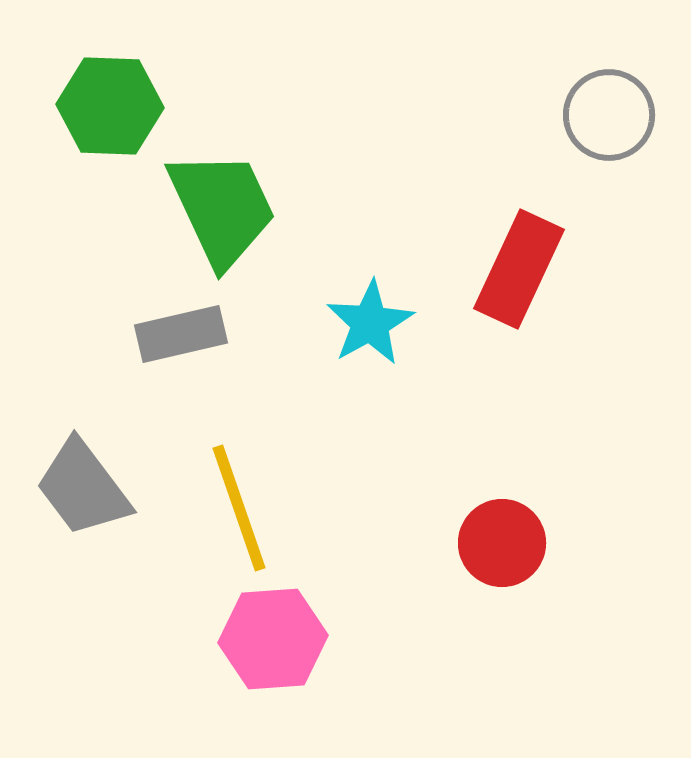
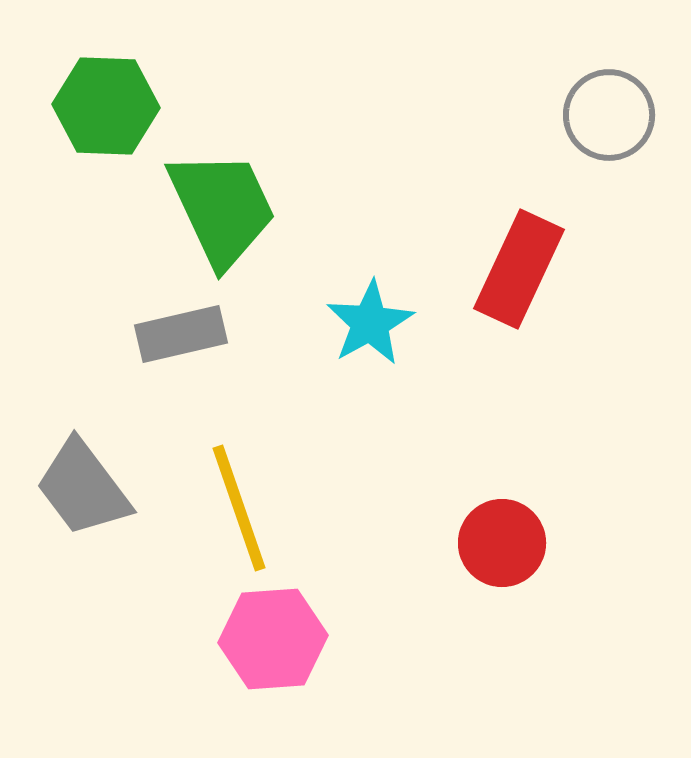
green hexagon: moved 4 px left
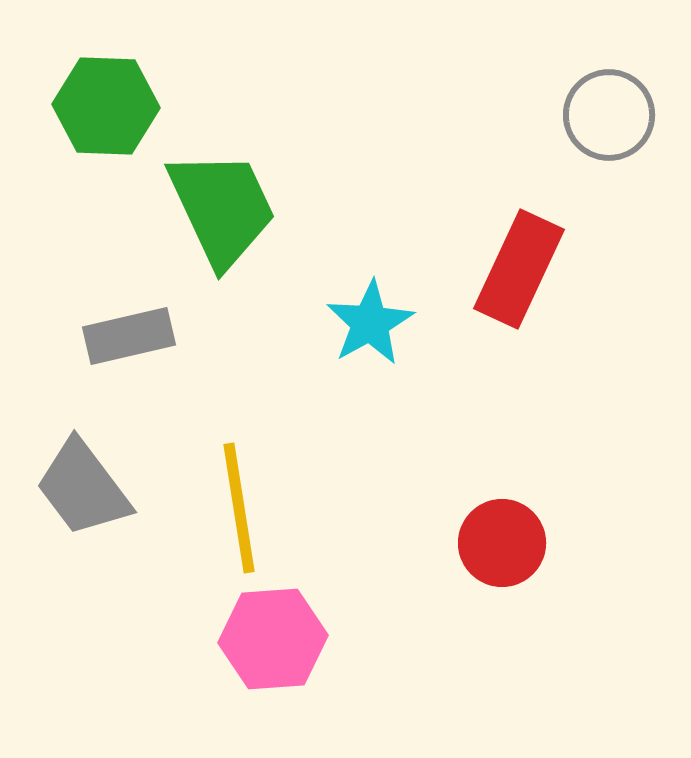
gray rectangle: moved 52 px left, 2 px down
yellow line: rotated 10 degrees clockwise
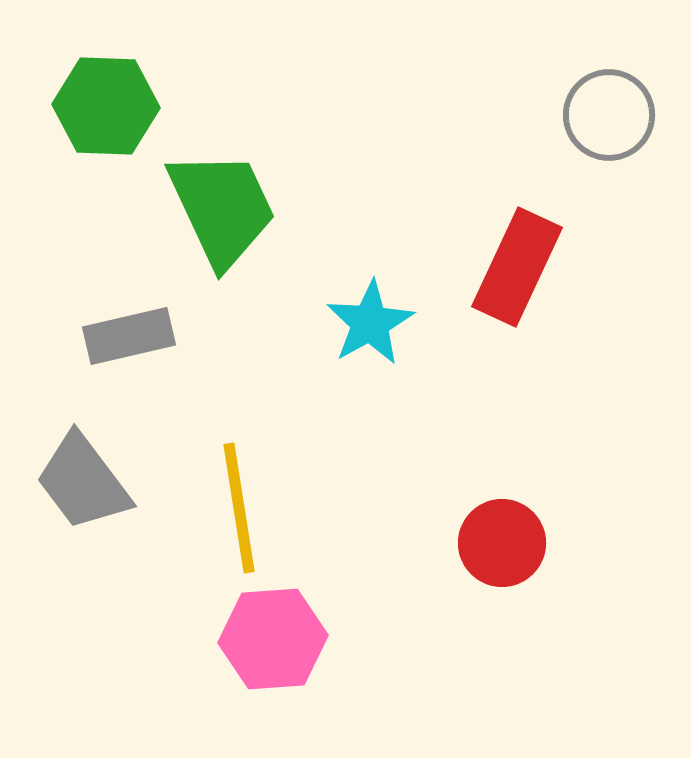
red rectangle: moved 2 px left, 2 px up
gray trapezoid: moved 6 px up
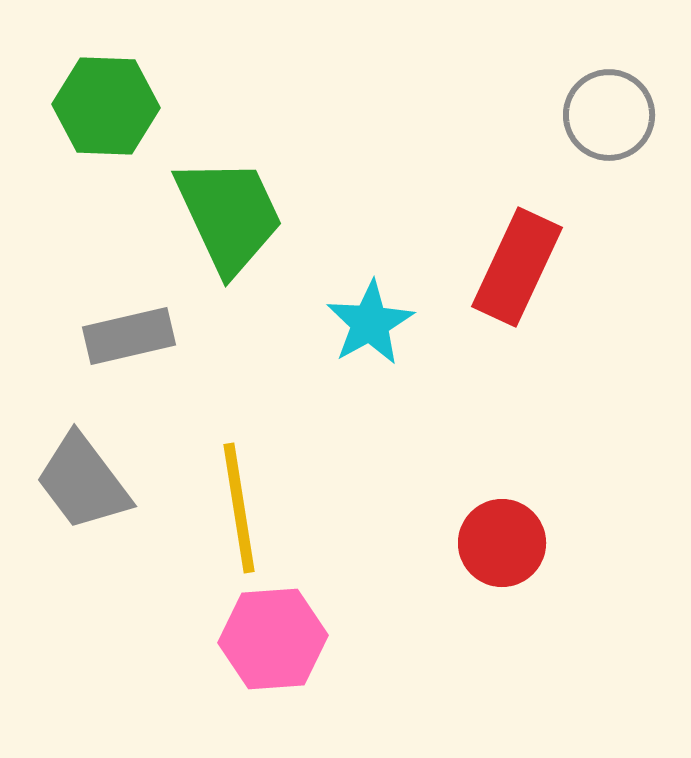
green trapezoid: moved 7 px right, 7 px down
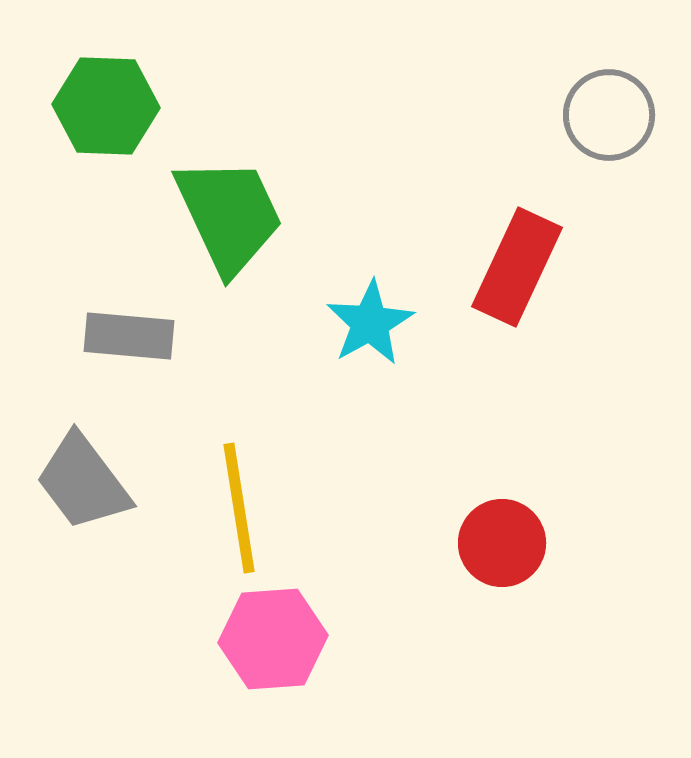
gray rectangle: rotated 18 degrees clockwise
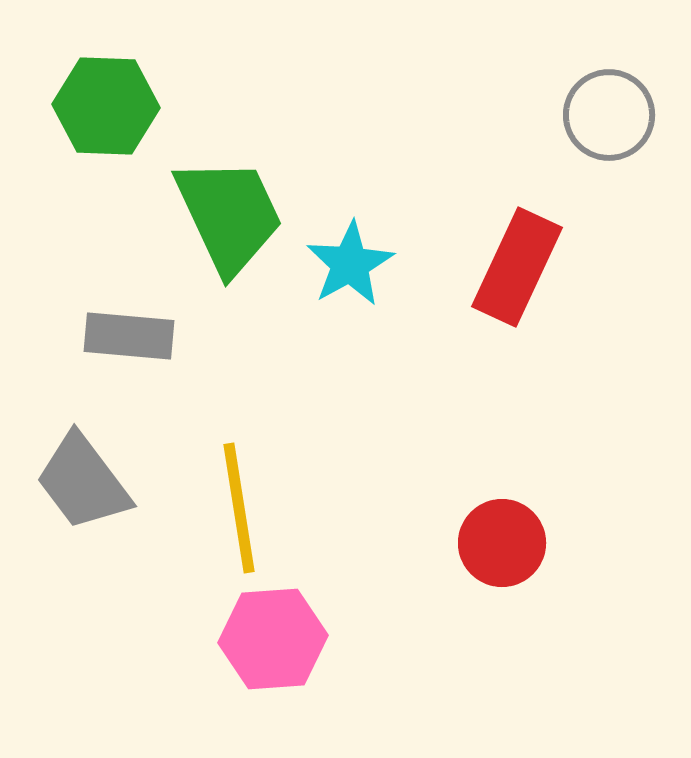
cyan star: moved 20 px left, 59 px up
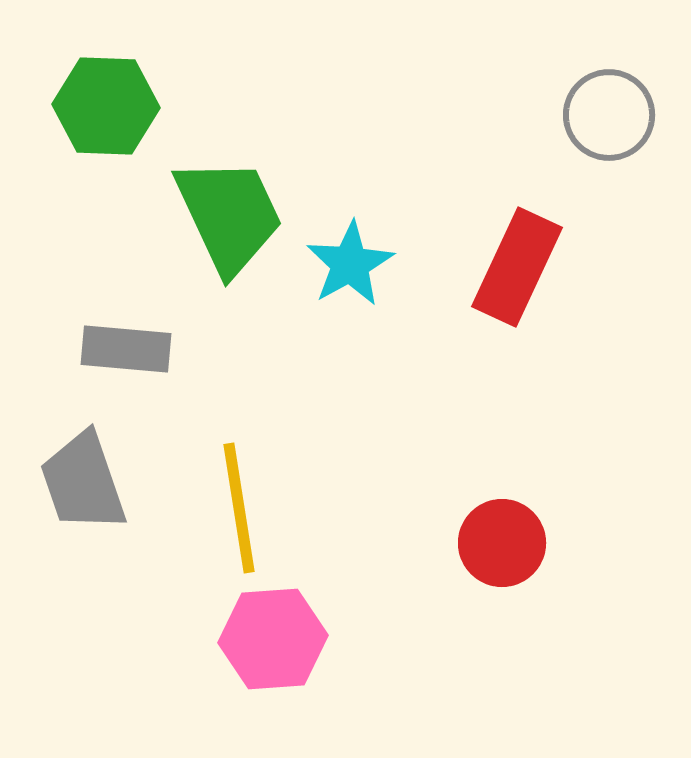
gray rectangle: moved 3 px left, 13 px down
gray trapezoid: rotated 18 degrees clockwise
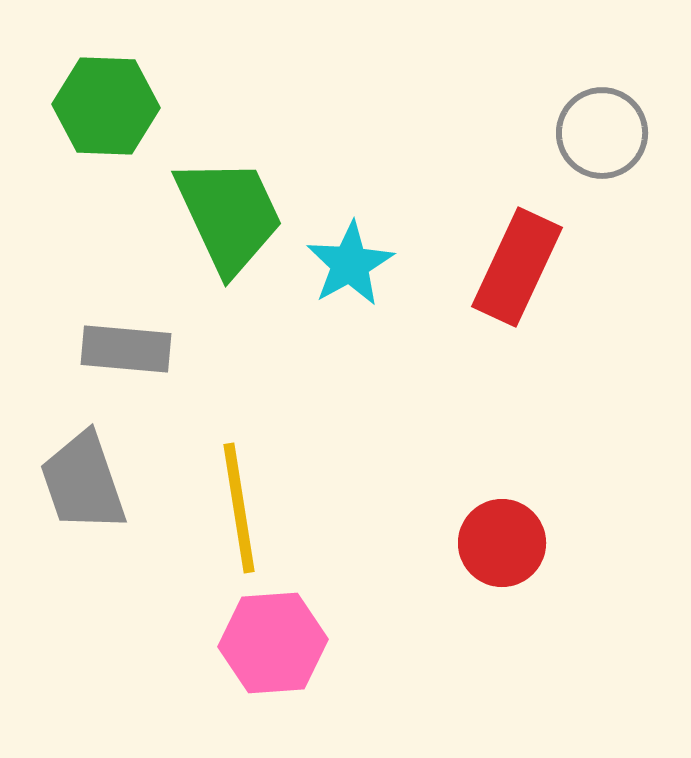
gray circle: moved 7 px left, 18 px down
pink hexagon: moved 4 px down
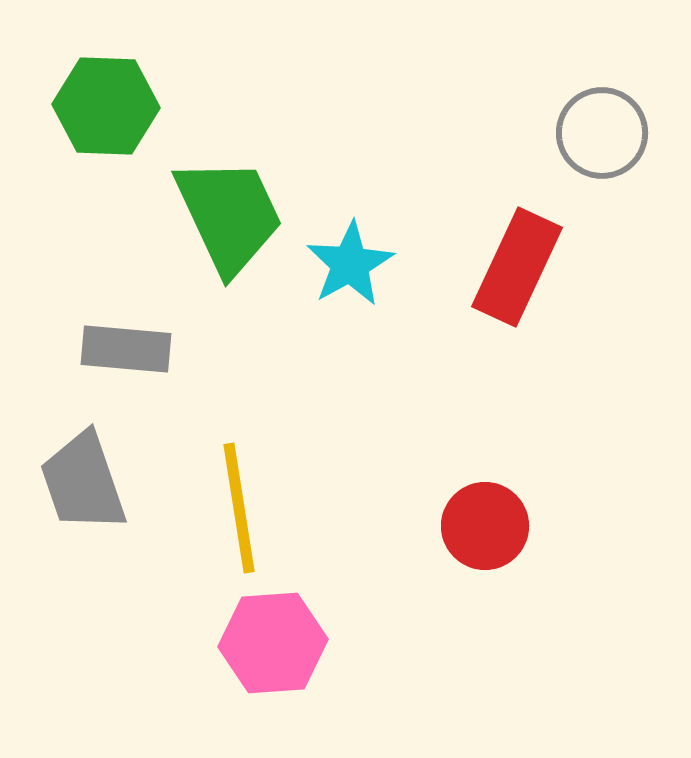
red circle: moved 17 px left, 17 px up
